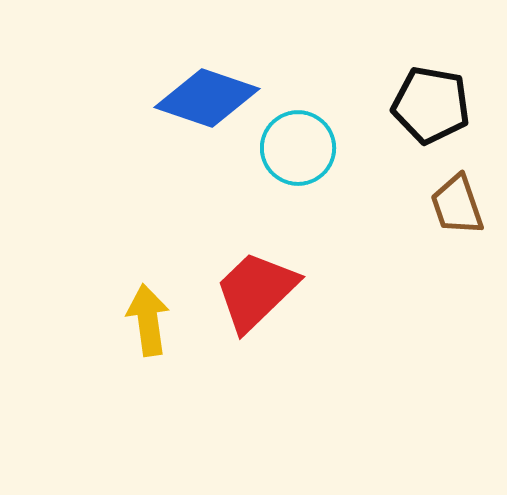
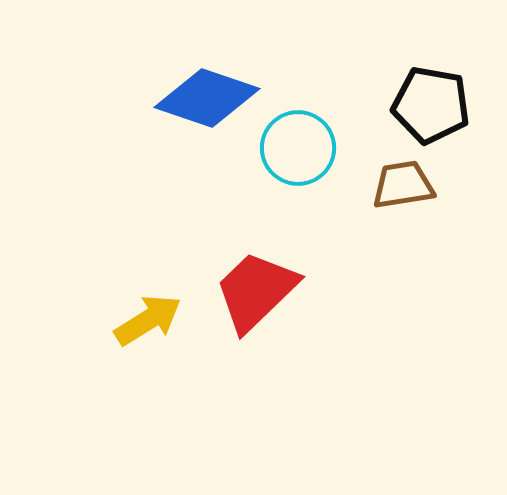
brown trapezoid: moved 54 px left, 20 px up; rotated 100 degrees clockwise
yellow arrow: rotated 66 degrees clockwise
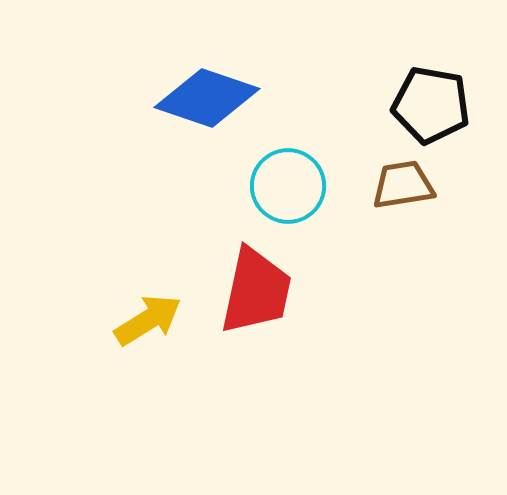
cyan circle: moved 10 px left, 38 px down
red trapezoid: rotated 146 degrees clockwise
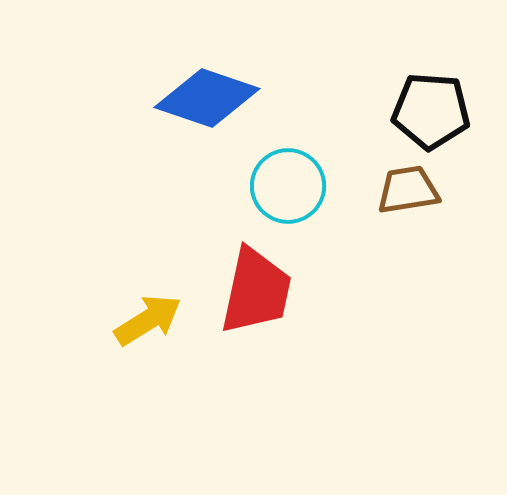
black pentagon: moved 6 px down; rotated 6 degrees counterclockwise
brown trapezoid: moved 5 px right, 5 px down
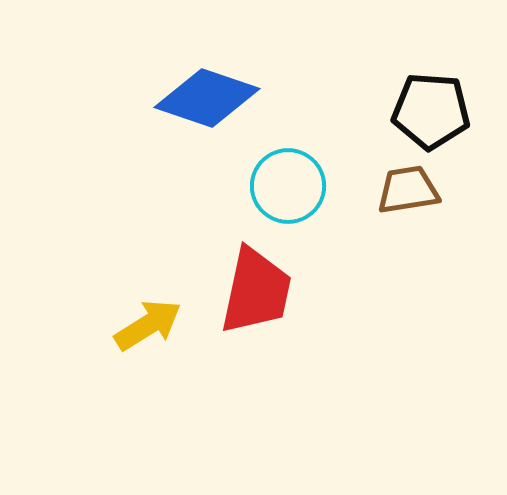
yellow arrow: moved 5 px down
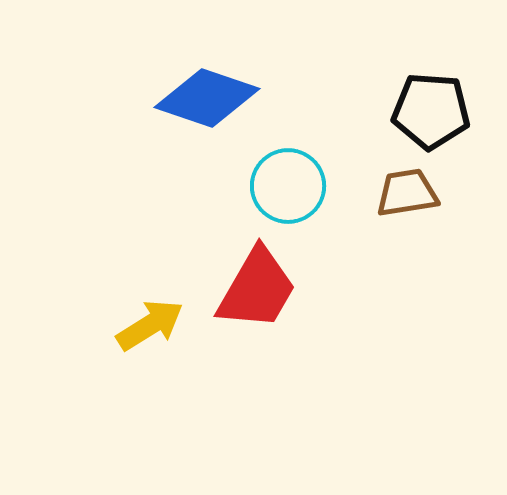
brown trapezoid: moved 1 px left, 3 px down
red trapezoid: moved 1 px right, 2 px up; rotated 18 degrees clockwise
yellow arrow: moved 2 px right
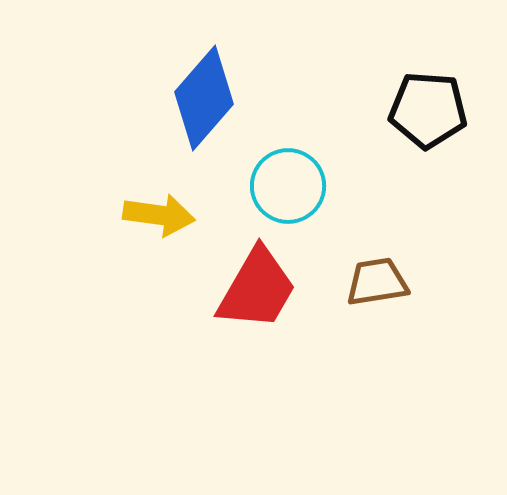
blue diamond: moved 3 px left; rotated 68 degrees counterclockwise
black pentagon: moved 3 px left, 1 px up
brown trapezoid: moved 30 px left, 89 px down
yellow arrow: moved 9 px right, 110 px up; rotated 40 degrees clockwise
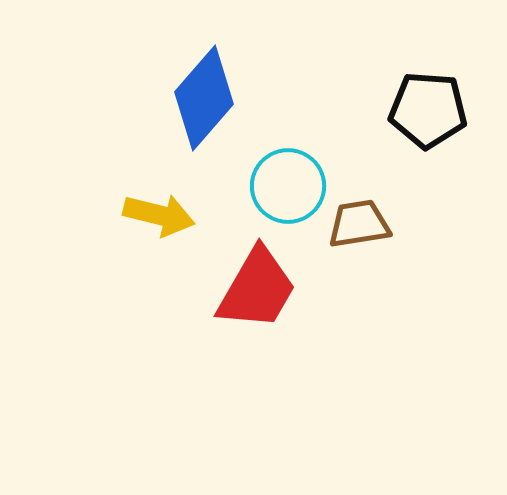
yellow arrow: rotated 6 degrees clockwise
brown trapezoid: moved 18 px left, 58 px up
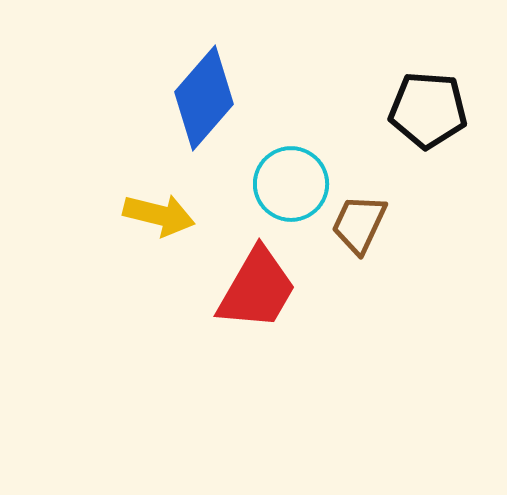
cyan circle: moved 3 px right, 2 px up
brown trapezoid: rotated 56 degrees counterclockwise
